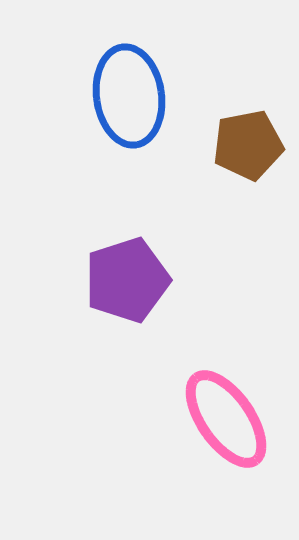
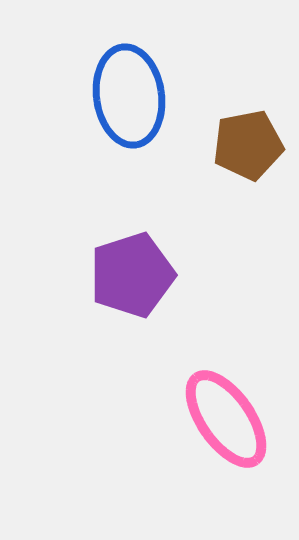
purple pentagon: moved 5 px right, 5 px up
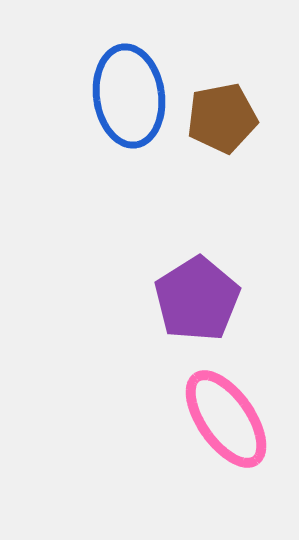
brown pentagon: moved 26 px left, 27 px up
purple pentagon: moved 65 px right, 24 px down; rotated 14 degrees counterclockwise
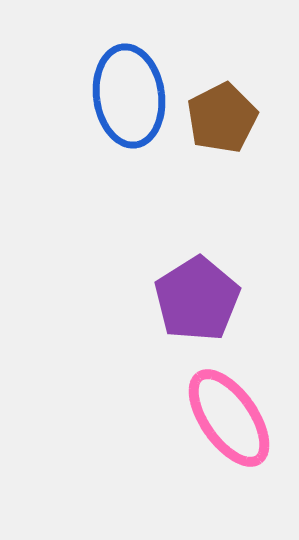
brown pentagon: rotated 16 degrees counterclockwise
pink ellipse: moved 3 px right, 1 px up
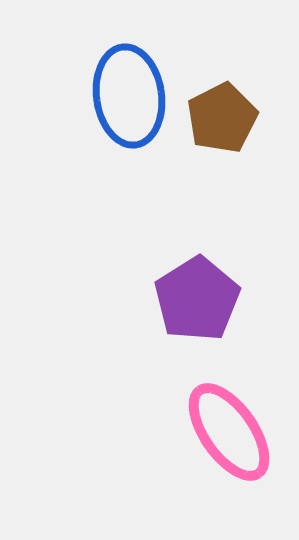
pink ellipse: moved 14 px down
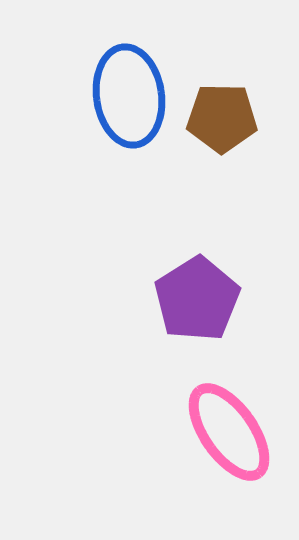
brown pentagon: rotated 28 degrees clockwise
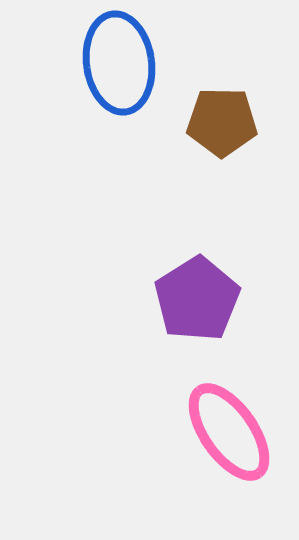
blue ellipse: moved 10 px left, 33 px up
brown pentagon: moved 4 px down
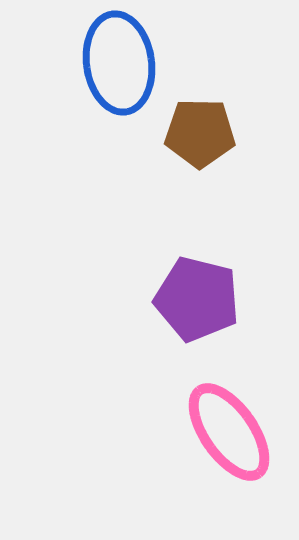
brown pentagon: moved 22 px left, 11 px down
purple pentagon: rotated 26 degrees counterclockwise
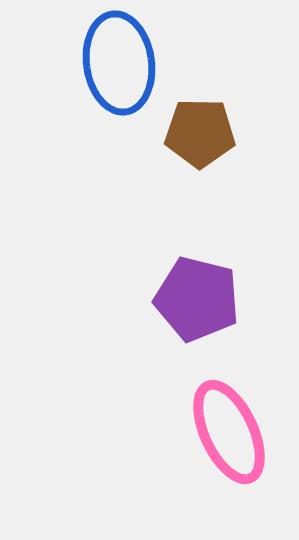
pink ellipse: rotated 10 degrees clockwise
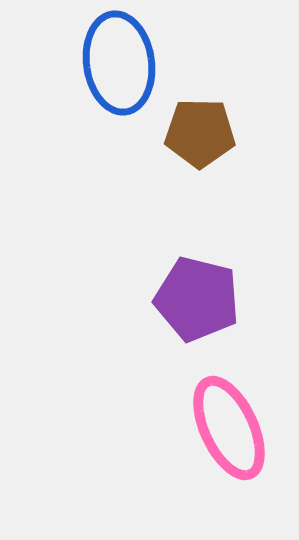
pink ellipse: moved 4 px up
